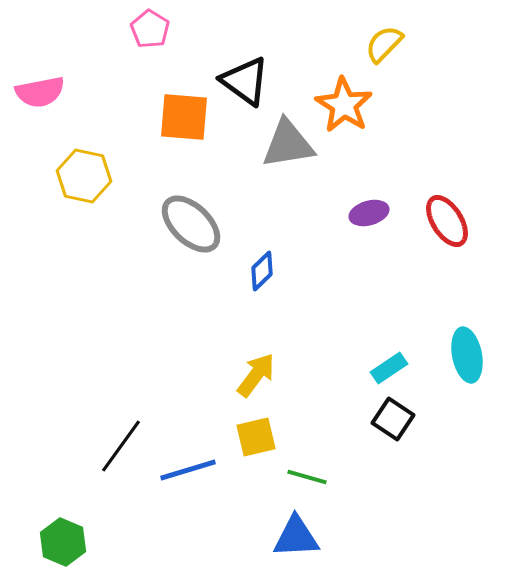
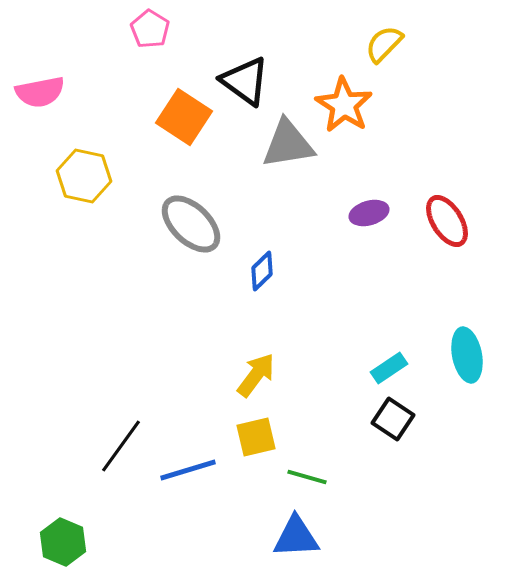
orange square: rotated 28 degrees clockwise
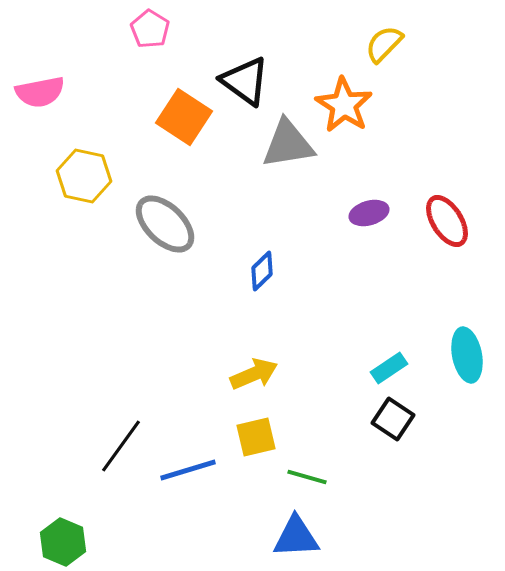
gray ellipse: moved 26 px left
yellow arrow: moved 2 px left, 1 px up; rotated 30 degrees clockwise
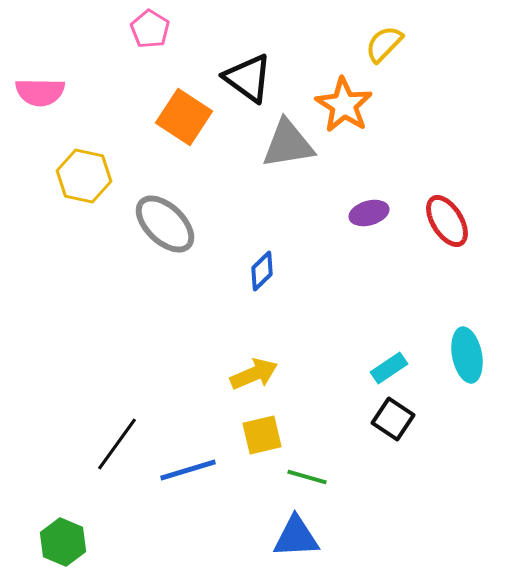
black triangle: moved 3 px right, 3 px up
pink semicircle: rotated 12 degrees clockwise
yellow square: moved 6 px right, 2 px up
black line: moved 4 px left, 2 px up
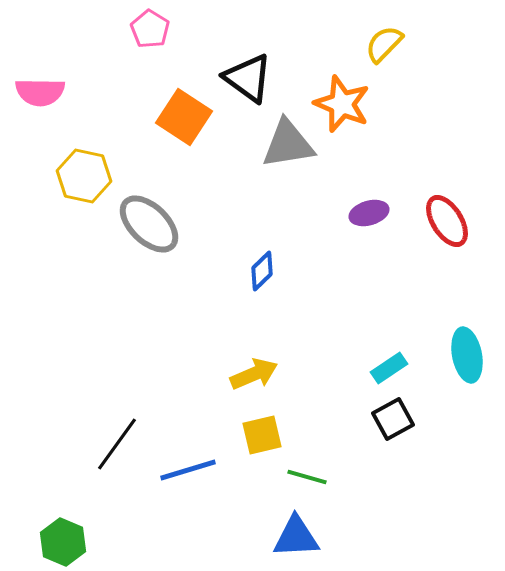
orange star: moved 2 px left, 1 px up; rotated 10 degrees counterclockwise
gray ellipse: moved 16 px left
black square: rotated 27 degrees clockwise
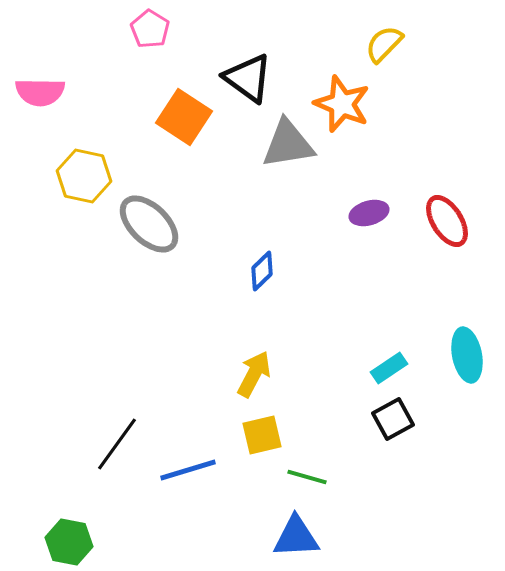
yellow arrow: rotated 39 degrees counterclockwise
green hexagon: moved 6 px right; rotated 12 degrees counterclockwise
